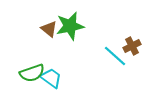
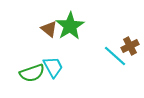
green star: rotated 20 degrees counterclockwise
brown cross: moved 2 px left
cyan trapezoid: moved 2 px right, 11 px up; rotated 25 degrees clockwise
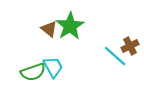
green semicircle: moved 1 px right, 1 px up
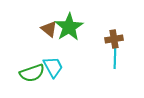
green star: moved 1 px left, 1 px down
brown cross: moved 16 px left, 7 px up; rotated 18 degrees clockwise
cyan line: rotated 50 degrees clockwise
green semicircle: moved 1 px left, 1 px down
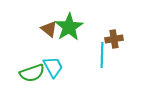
cyan line: moved 13 px left, 1 px up
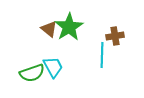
brown cross: moved 1 px right, 3 px up
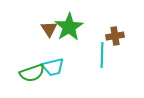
brown triangle: rotated 18 degrees clockwise
cyan trapezoid: rotated 105 degrees clockwise
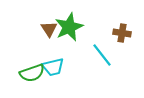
green star: rotated 8 degrees clockwise
brown cross: moved 7 px right, 3 px up; rotated 18 degrees clockwise
cyan line: rotated 40 degrees counterclockwise
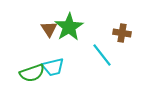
green star: rotated 8 degrees counterclockwise
